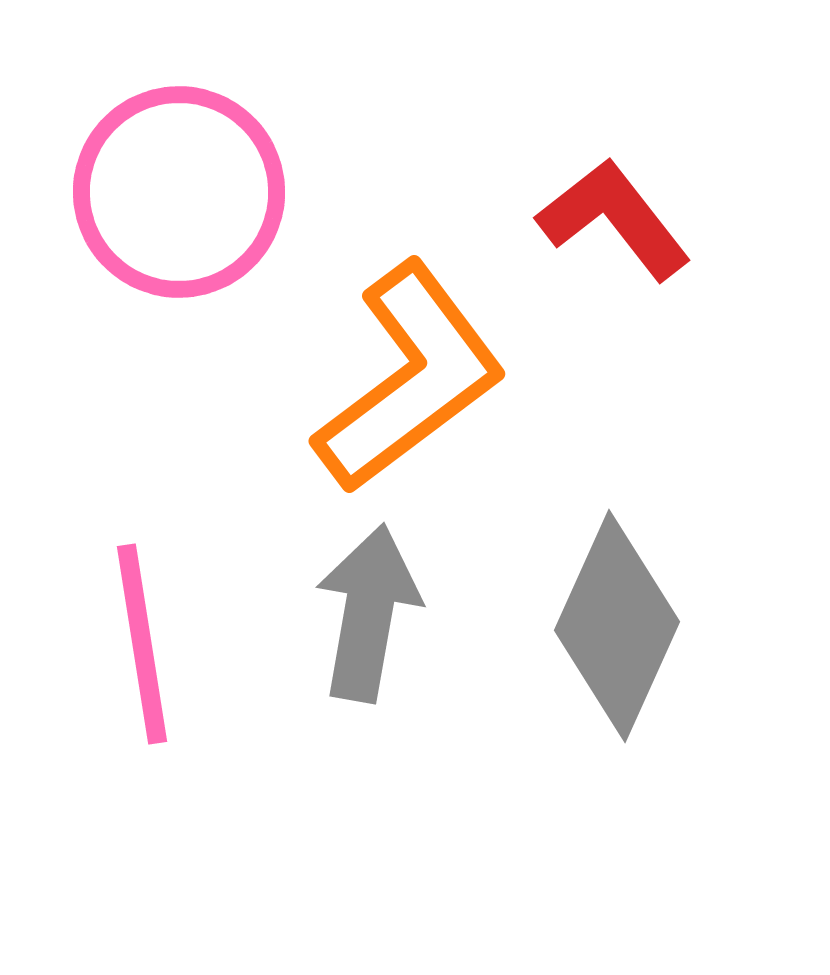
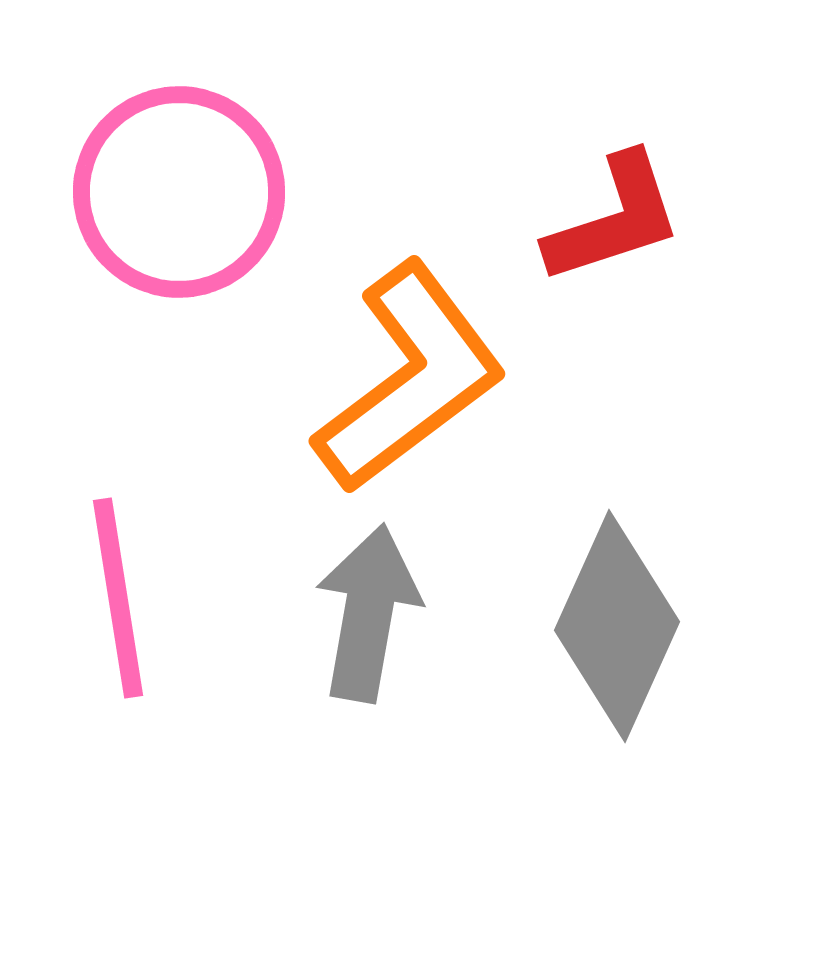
red L-shape: rotated 110 degrees clockwise
pink line: moved 24 px left, 46 px up
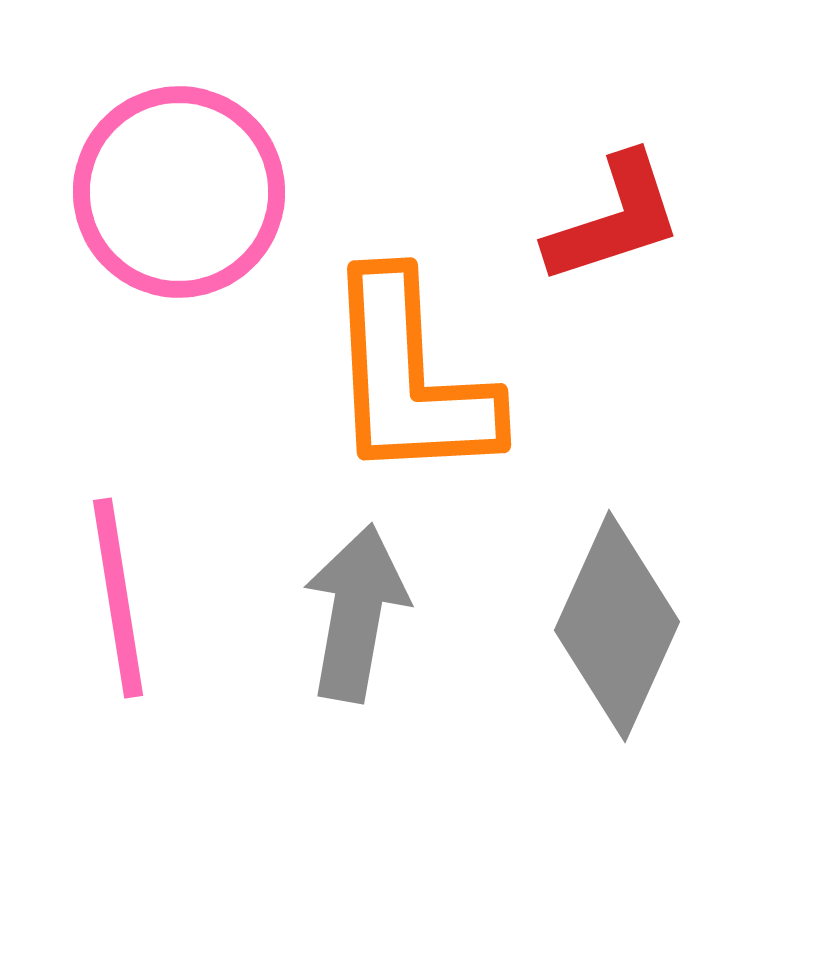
orange L-shape: rotated 124 degrees clockwise
gray arrow: moved 12 px left
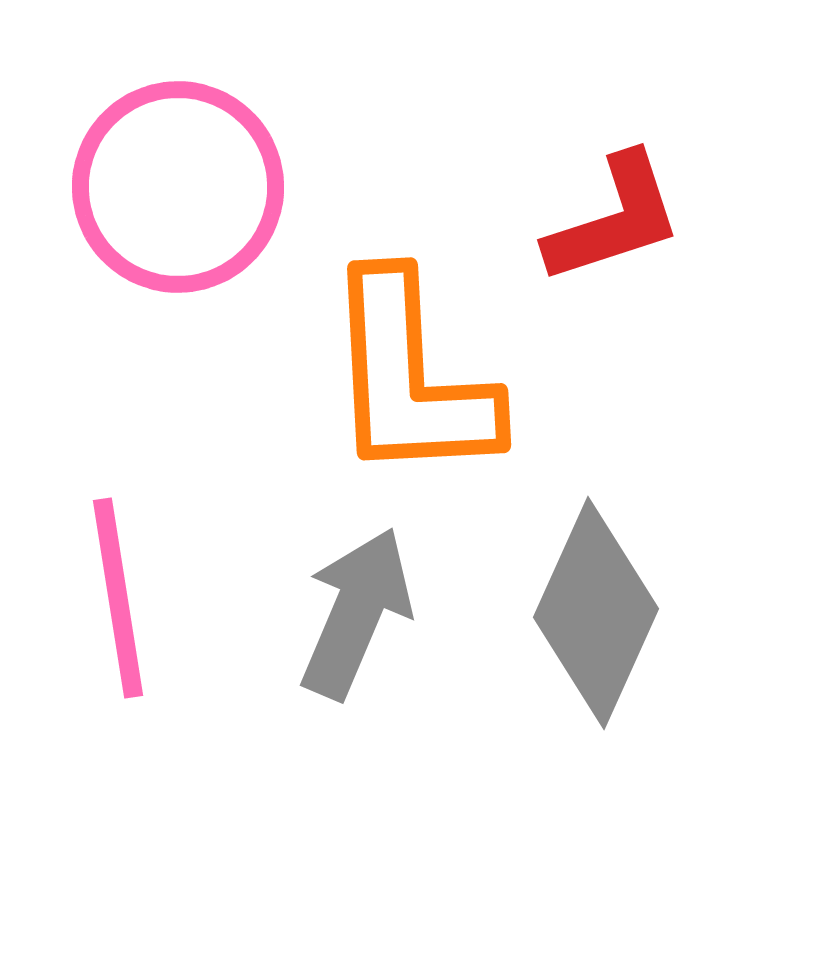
pink circle: moved 1 px left, 5 px up
gray arrow: rotated 13 degrees clockwise
gray diamond: moved 21 px left, 13 px up
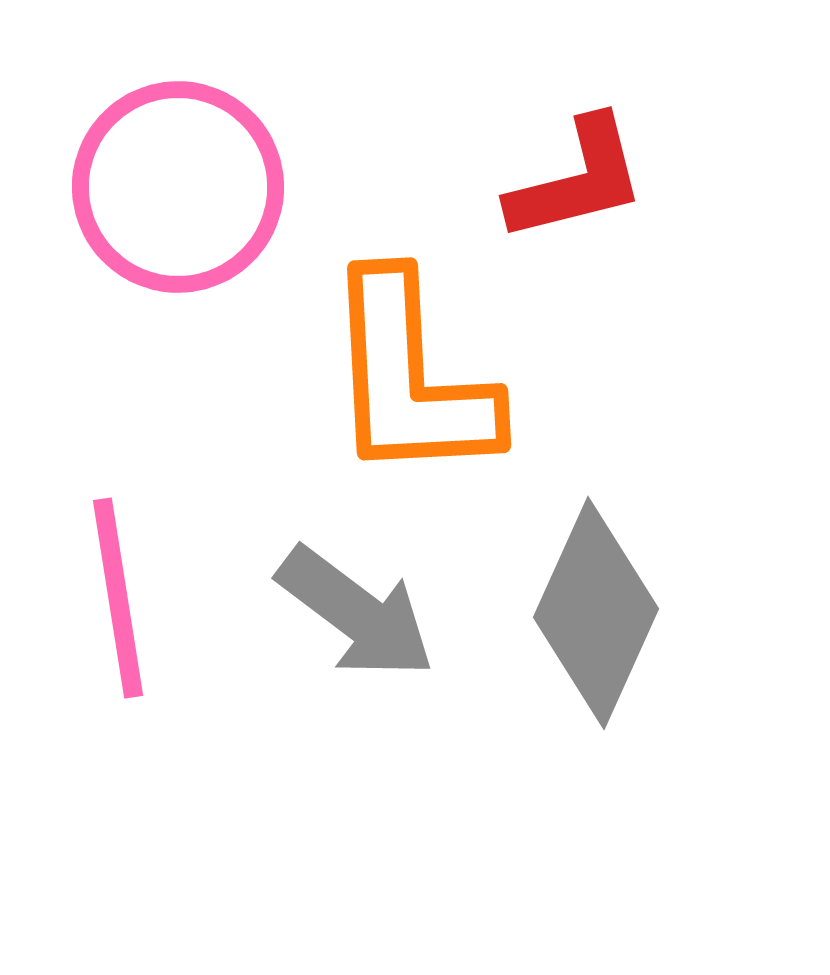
red L-shape: moved 37 px left, 39 px up; rotated 4 degrees clockwise
gray arrow: rotated 104 degrees clockwise
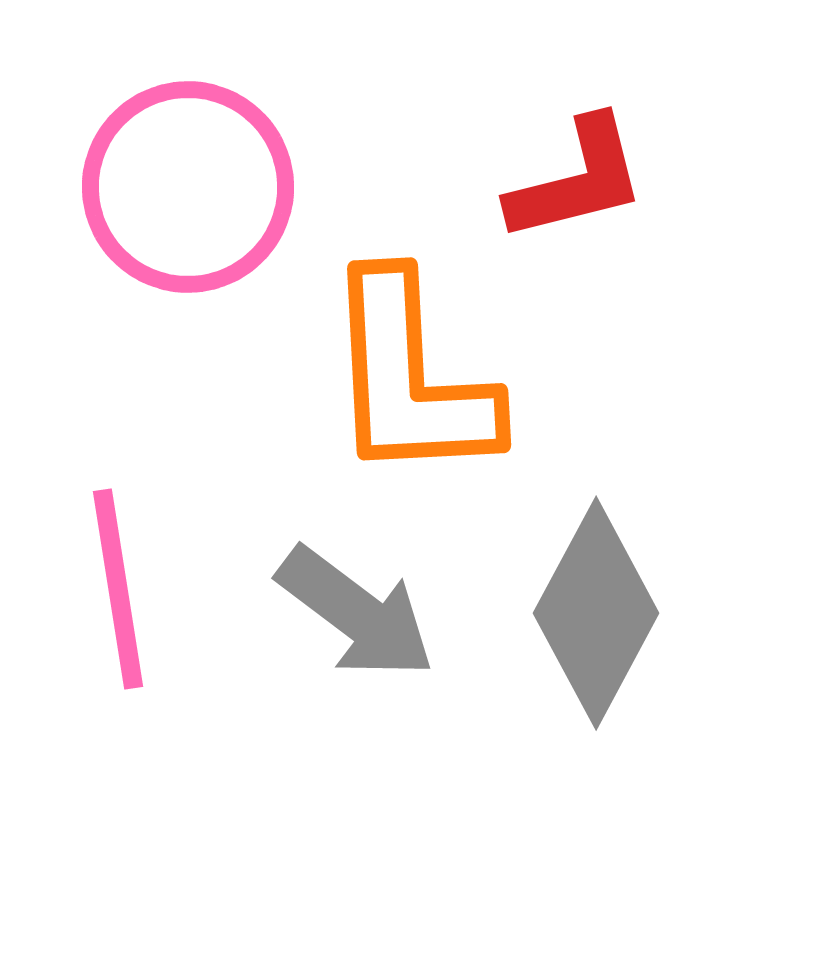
pink circle: moved 10 px right
pink line: moved 9 px up
gray diamond: rotated 4 degrees clockwise
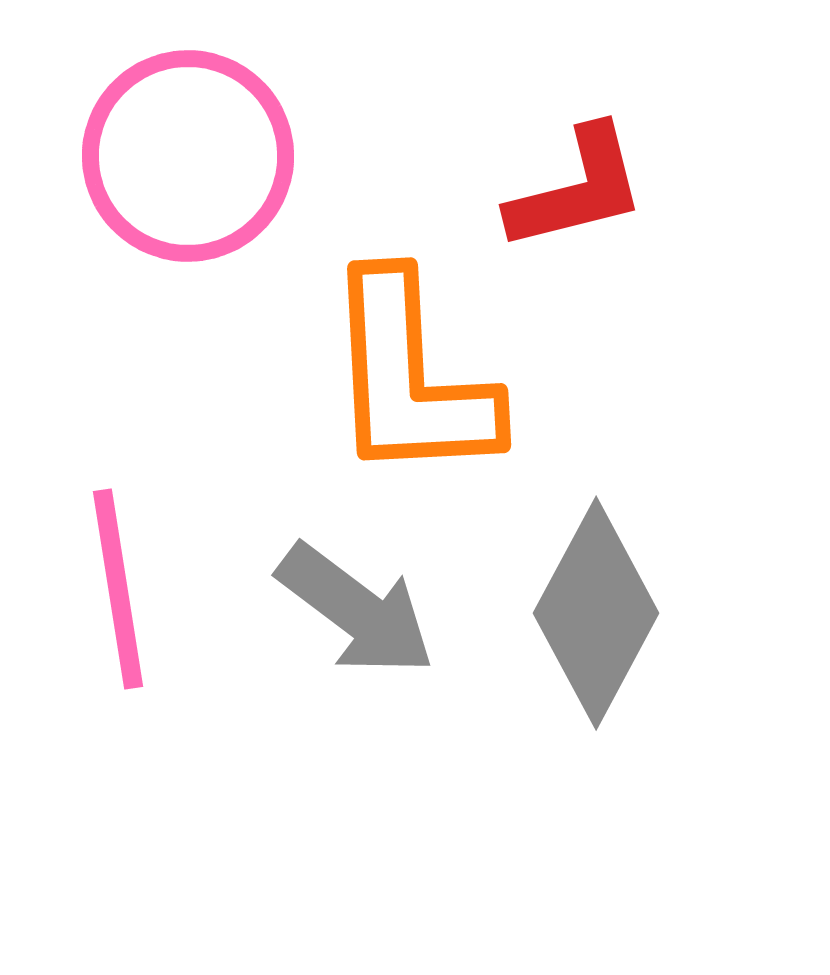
red L-shape: moved 9 px down
pink circle: moved 31 px up
gray arrow: moved 3 px up
